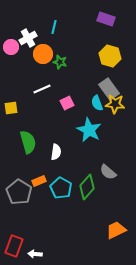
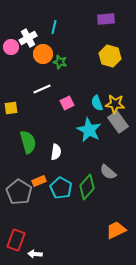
purple rectangle: rotated 24 degrees counterclockwise
gray rectangle: moved 9 px right, 33 px down
red rectangle: moved 2 px right, 6 px up
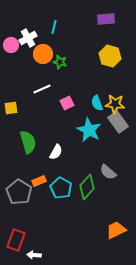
pink circle: moved 2 px up
white semicircle: rotated 21 degrees clockwise
white arrow: moved 1 px left, 1 px down
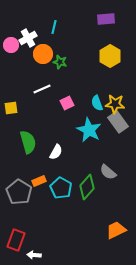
yellow hexagon: rotated 15 degrees clockwise
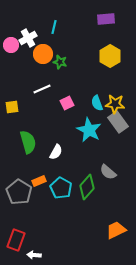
yellow square: moved 1 px right, 1 px up
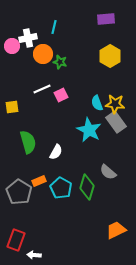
white cross: rotated 18 degrees clockwise
pink circle: moved 1 px right, 1 px down
pink square: moved 6 px left, 8 px up
gray rectangle: moved 2 px left
green diamond: rotated 25 degrees counterclockwise
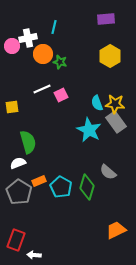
white semicircle: moved 38 px left, 11 px down; rotated 140 degrees counterclockwise
cyan pentagon: moved 1 px up
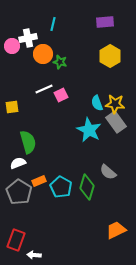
purple rectangle: moved 1 px left, 3 px down
cyan line: moved 1 px left, 3 px up
white line: moved 2 px right
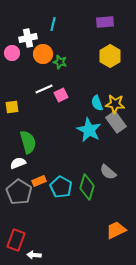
pink circle: moved 7 px down
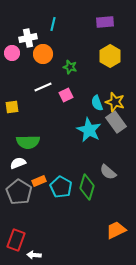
green star: moved 10 px right, 5 px down
white line: moved 1 px left, 2 px up
pink square: moved 5 px right
yellow star: moved 2 px up; rotated 12 degrees clockwise
green semicircle: rotated 105 degrees clockwise
